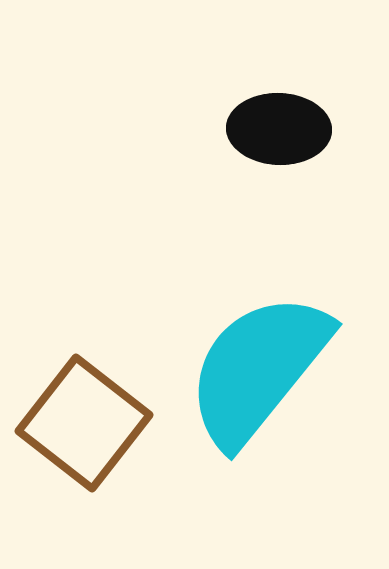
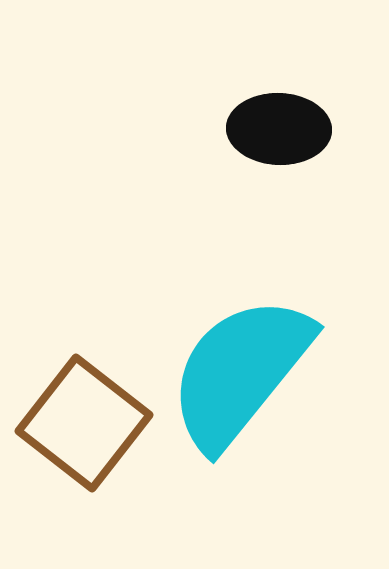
cyan semicircle: moved 18 px left, 3 px down
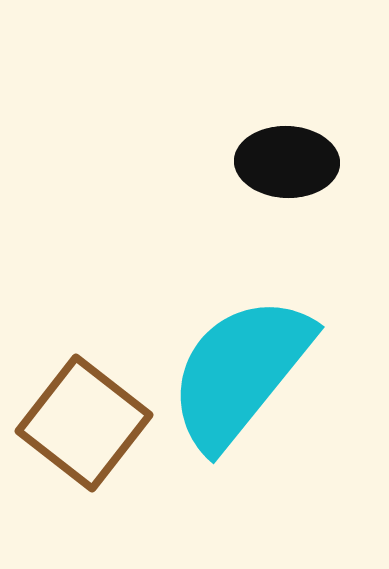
black ellipse: moved 8 px right, 33 px down
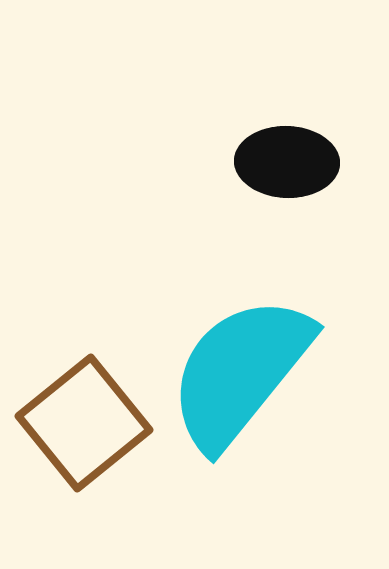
brown square: rotated 13 degrees clockwise
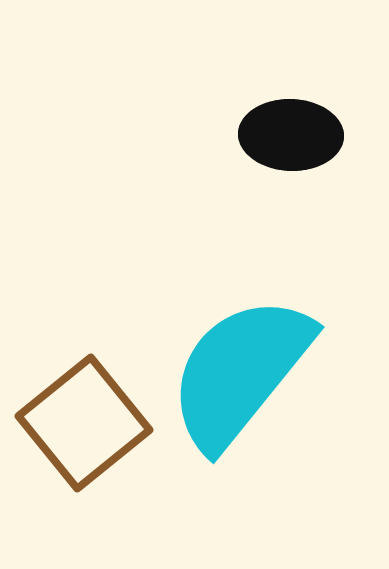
black ellipse: moved 4 px right, 27 px up
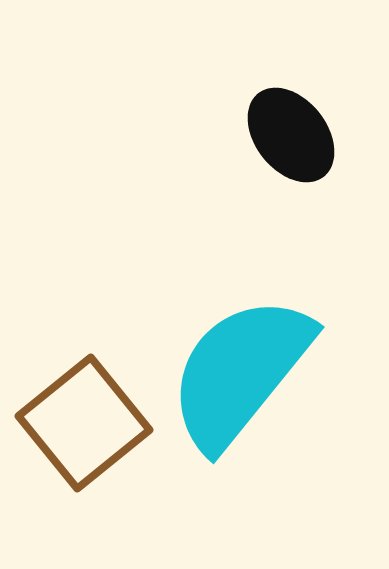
black ellipse: rotated 50 degrees clockwise
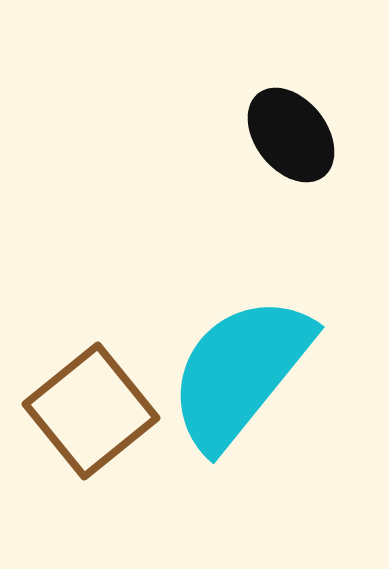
brown square: moved 7 px right, 12 px up
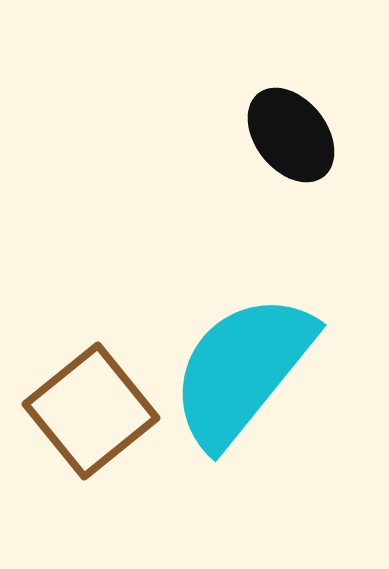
cyan semicircle: moved 2 px right, 2 px up
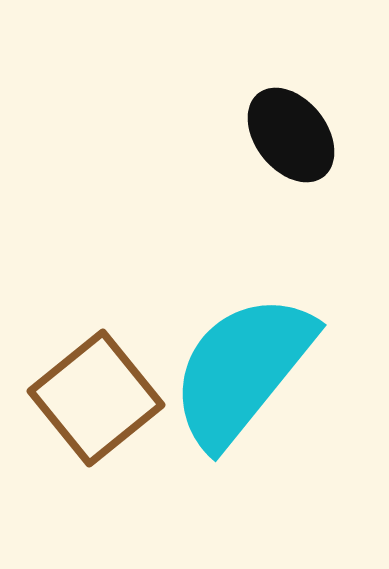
brown square: moved 5 px right, 13 px up
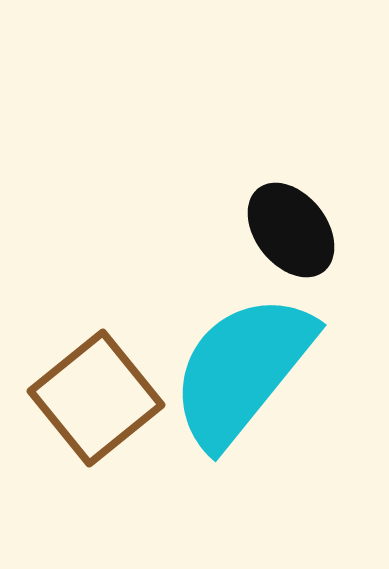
black ellipse: moved 95 px down
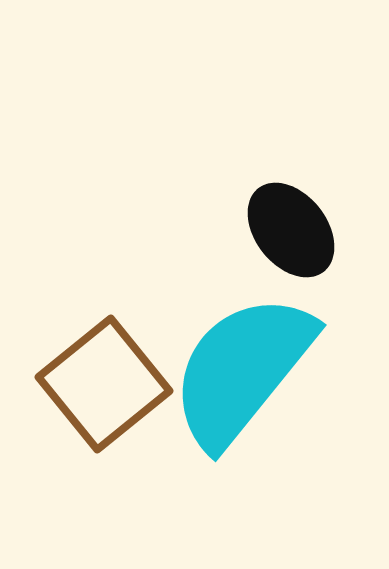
brown square: moved 8 px right, 14 px up
